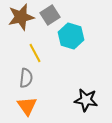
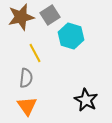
black star: rotated 20 degrees clockwise
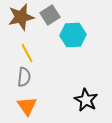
cyan hexagon: moved 2 px right, 1 px up; rotated 20 degrees counterclockwise
yellow line: moved 8 px left
gray semicircle: moved 2 px left, 1 px up
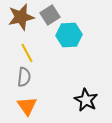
cyan hexagon: moved 4 px left
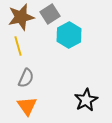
gray square: moved 1 px up
cyan hexagon: rotated 25 degrees counterclockwise
yellow line: moved 9 px left, 7 px up; rotated 12 degrees clockwise
gray semicircle: moved 2 px right, 1 px down; rotated 18 degrees clockwise
black star: rotated 15 degrees clockwise
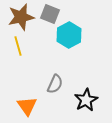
gray square: rotated 36 degrees counterclockwise
gray semicircle: moved 29 px right, 6 px down
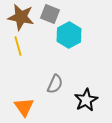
brown star: rotated 24 degrees clockwise
orange triangle: moved 3 px left, 1 px down
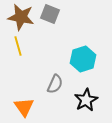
cyan hexagon: moved 14 px right, 24 px down; rotated 10 degrees clockwise
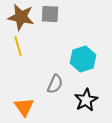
gray square: rotated 18 degrees counterclockwise
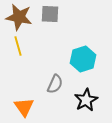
brown star: moved 2 px left
